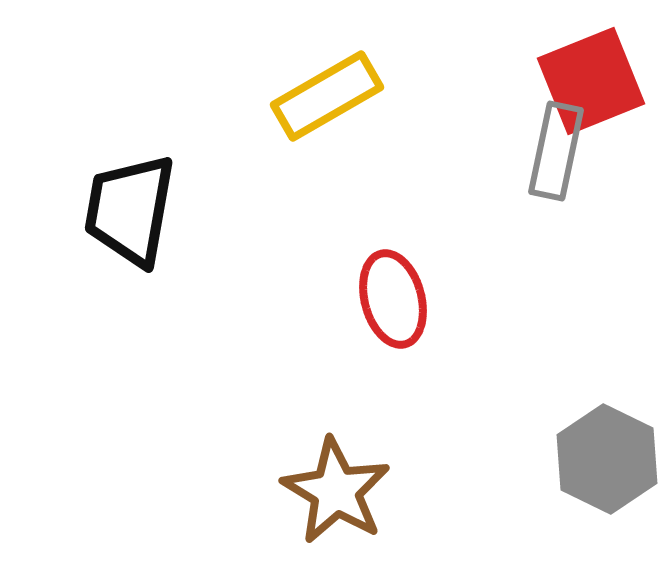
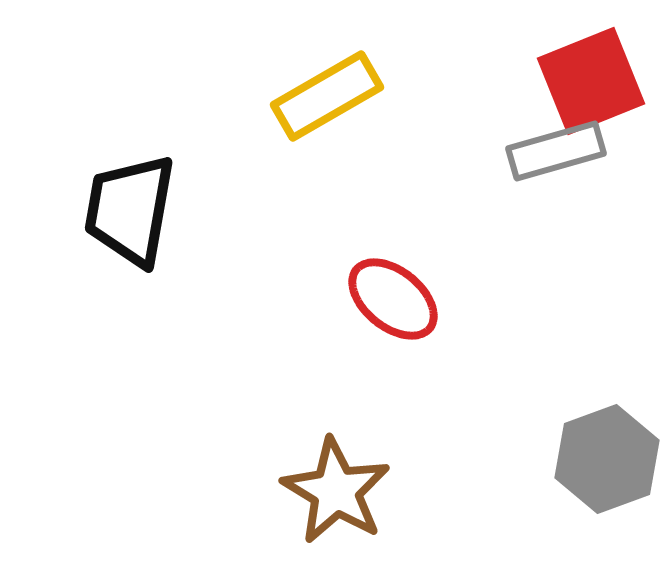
gray rectangle: rotated 62 degrees clockwise
red ellipse: rotated 36 degrees counterclockwise
gray hexagon: rotated 14 degrees clockwise
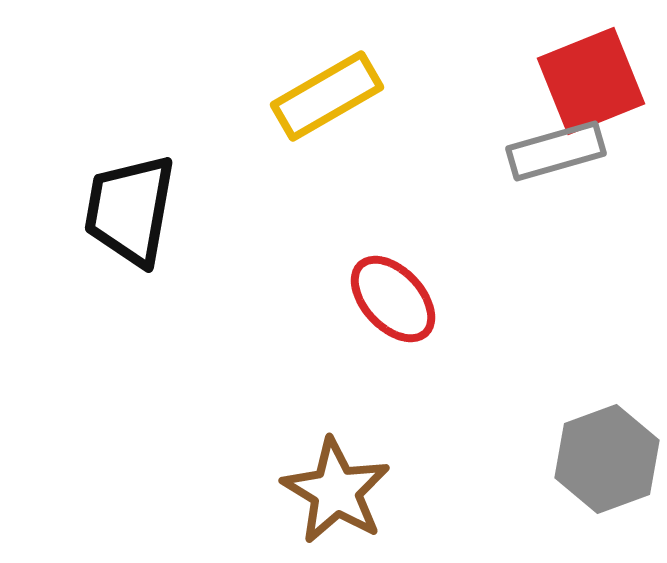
red ellipse: rotated 8 degrees clockwise
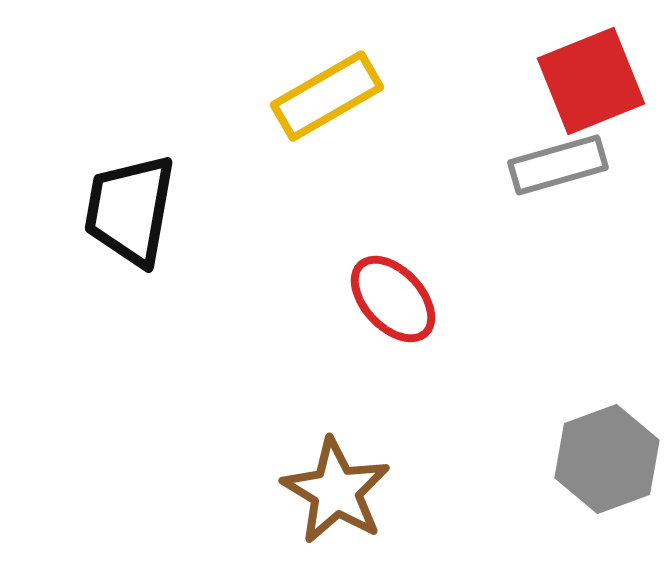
gray rectangle: moved 2 px right, 14 px down
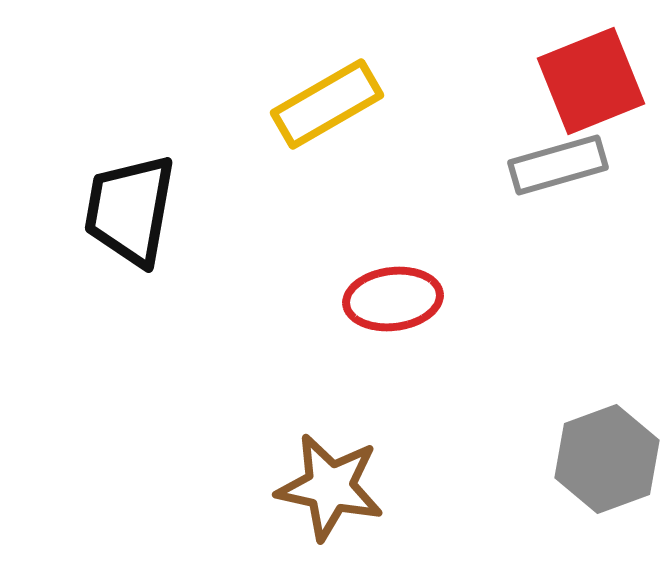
yellow rectangle: moved 8 px down
red ellipse: rotated 54 degrees counterclockwise
brown star: moved 6 px left, 4 px up; rotated 19 degrees counterclockwise
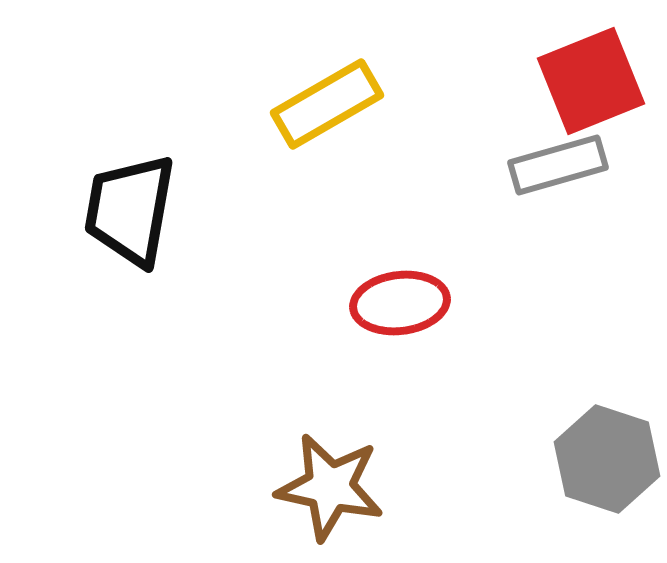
red ellipse: moved 7 px right, 4 px down
gray hexagon: rotated 22 degrees counterclockwise
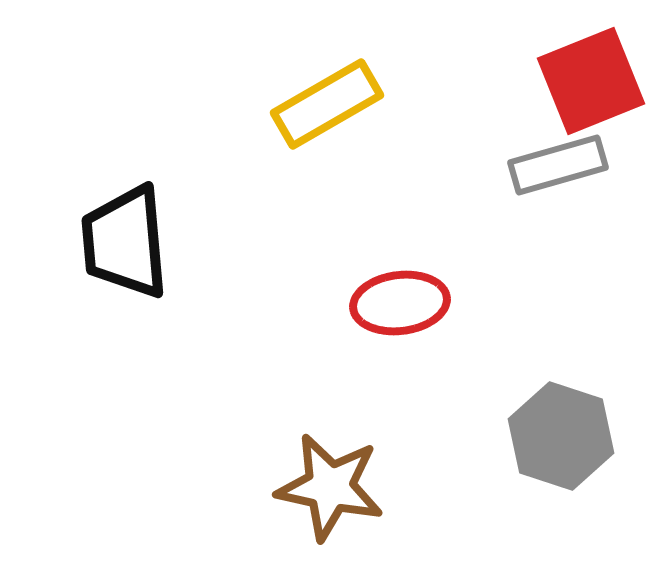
black trapezoid: moved 5 px left, 32 px down; rotated 15 degrees counterclockwise
gray hexagon: moved 46 px left, 23 px up
